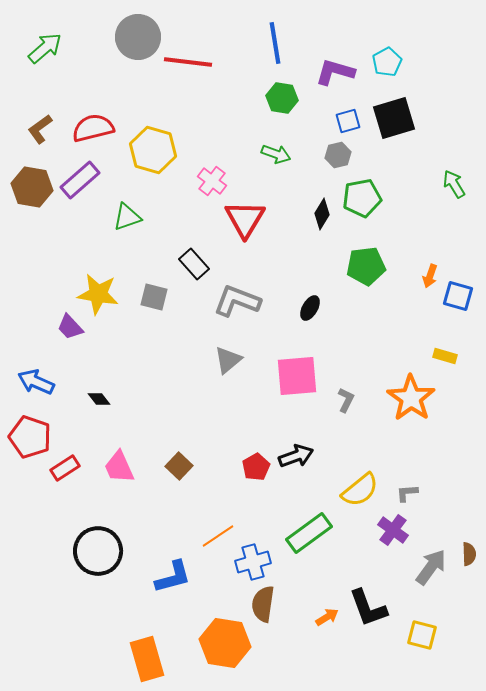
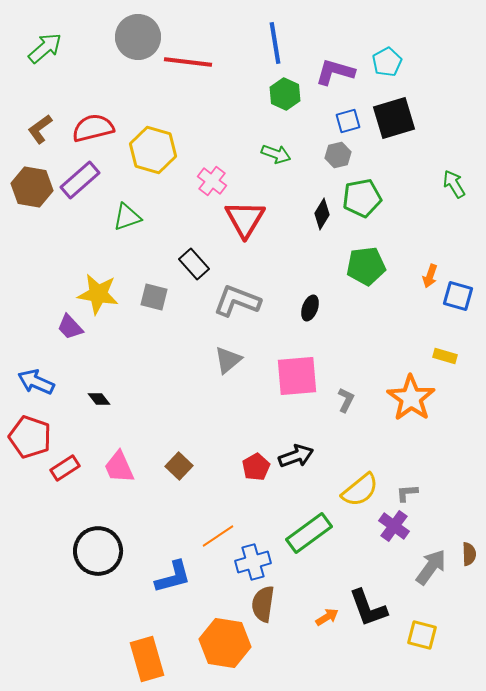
green hexagon at (282, 98): moved 3 px right, 4 px up; rotated 16 degrees clockwise
black ellipse at (310, 308): rotated 10 degrees counterclockwise
purple cross at (393, 530): moved 1 px right, 4 px up
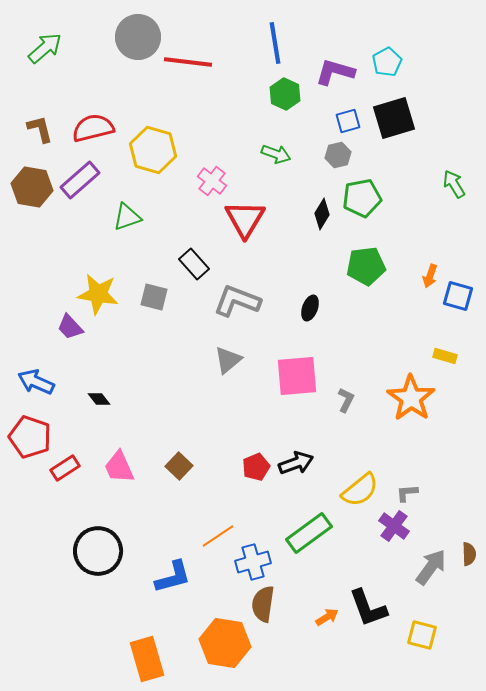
brown L-shape at (40, 129): rotated 112 degrees clockwise
black arrow at (296, 456): moved 7 px down
red pentagon at (256, 467): rotated 8 degrees clockwise
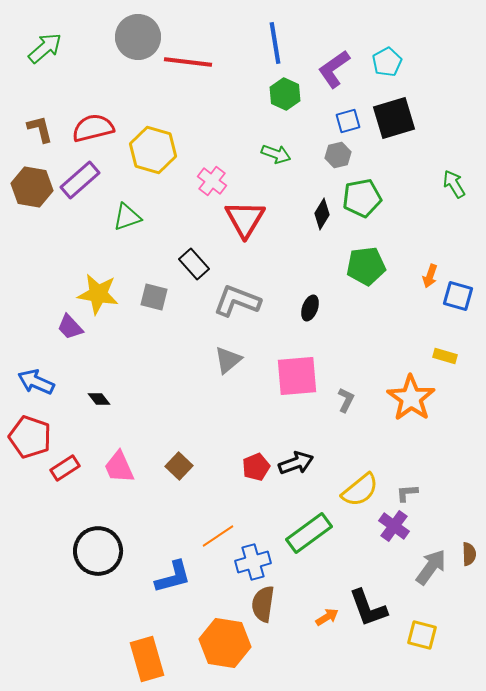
purple L-shape at (335, 72): moved 1 px left, 3 px up; rotated 51 degrees counterclockwise
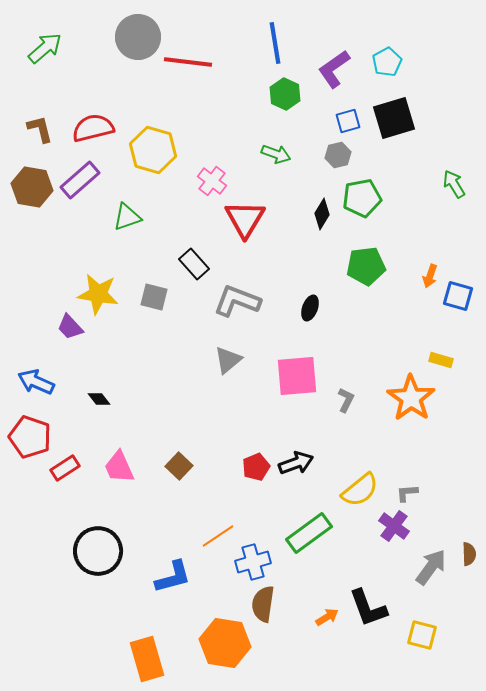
yellow rectangle at (445, 356): moved 4 px left, 4 px down
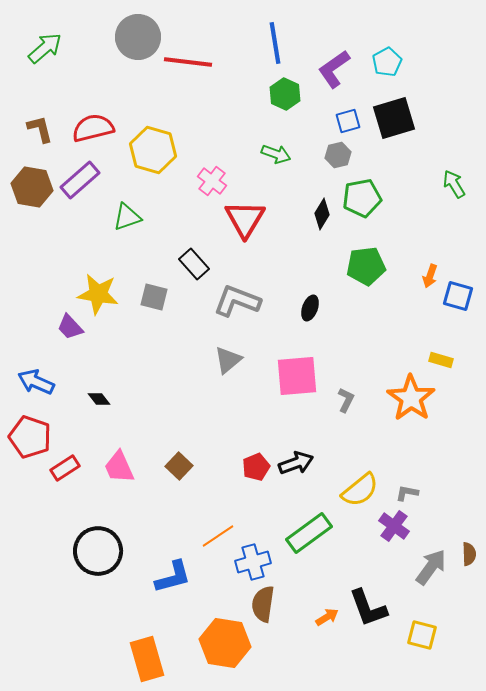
gray L-shape at (407, 493): rotated 15 degrees clockwise
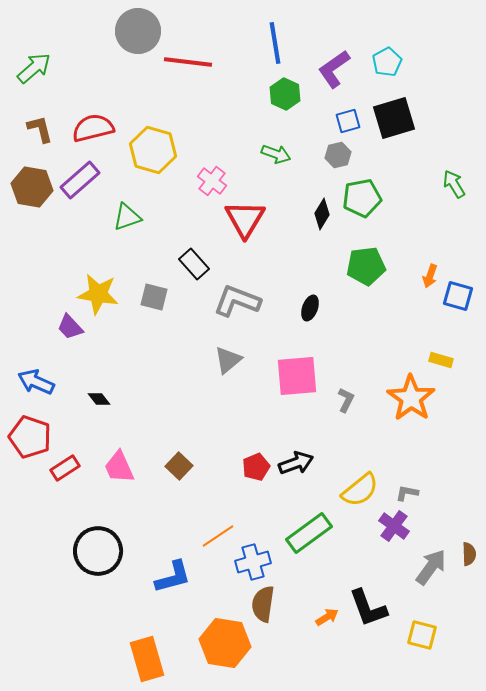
gray circle at (138, 37): moved 6 px up
green arrow at (45, 48): moved 11 px left, 20 px down
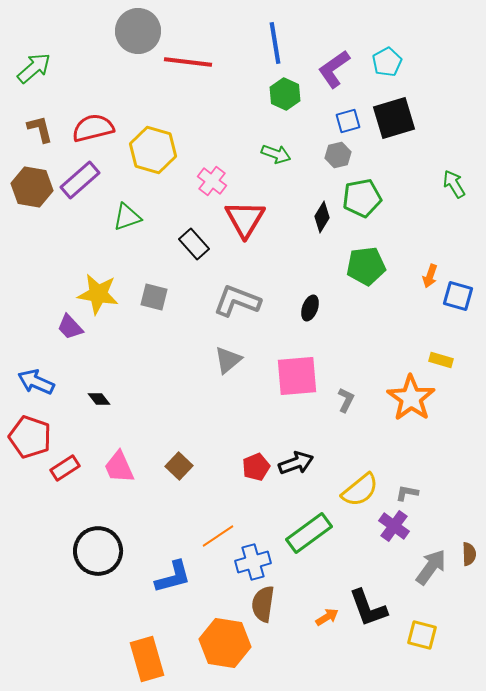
black diamond at (322, 214): moved 3 px down
black rectangle at (194, 264): moved 20 px up
